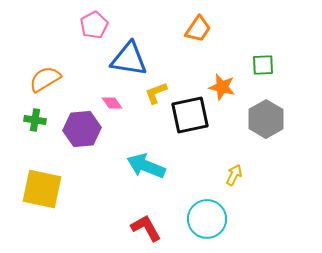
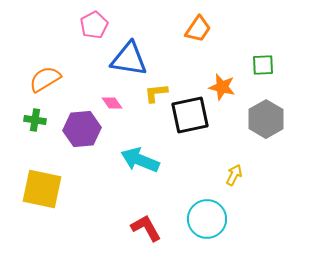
yellow L-shape: rotated 15 degrees clockwise
cyan arrow: moved 6 px left, 6 px up
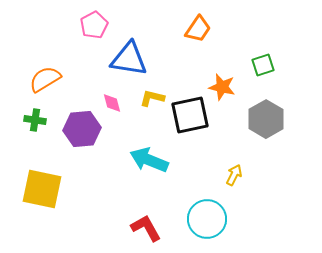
green square: rotated 15 degrees counterclockwise
yellow L-shape: moved 4 px left, 5 px down; rotated 20 degrees clockwise
pink diamond: rotated 20 degrees clockwise
cyan arrow: moved 9 px right
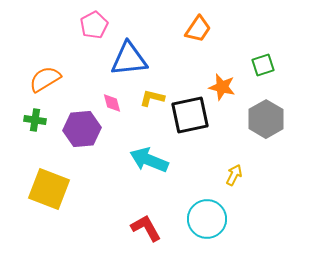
blue triangle: rotated 15 degrees counterclockwise
yellow square: moved 7 px right; rotated 9 degrees clockwise
